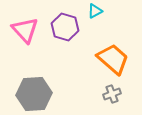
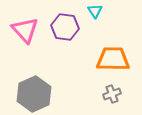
cyan triangle: rotated 35 degrees counterclockwise
purple hexagon: rotated 8 degrees counterclockwise
orange trapezoid: rotated 40 degrees counterclockwise
gray hexagon: rotated 20 degrees counterclockwise
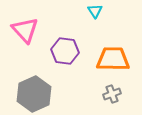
purple hexagon: moved 24 px down
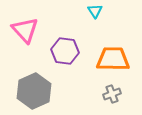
gray hexagon: moved 3 px up
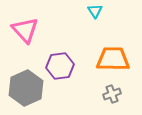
purple hexagon: moved 5 px left, 15 px down; rotated 16 degrees counterclockwise
gray hexagon: moved 8 px left, 3 px up
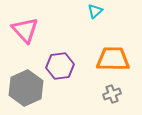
cyan triangle: rotated 21 degrees clockwise
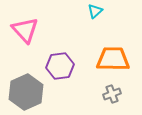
gray hexagon: moved 4 px down
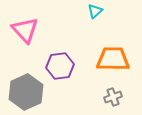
gray cross: moved 1 px right, 3 px down
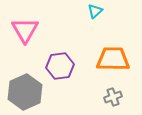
pink triangle: rotated 12 degrees clockwise
gray hexagon: moved 1 px left
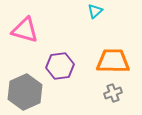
pink triangle: rotated 44 degrees counterclockwise
orange trapezoid: moved 2 px down
gray cross: moved 4 px up
